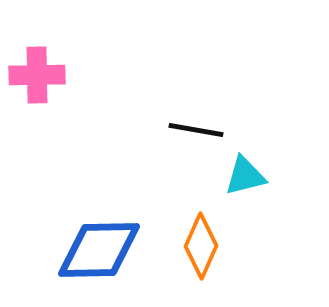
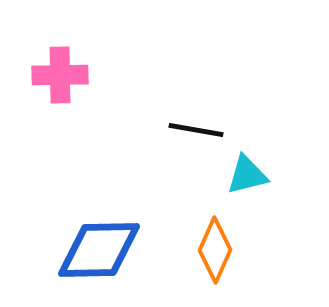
pink cross: moved 23 px right
cyan triangle: moved 2 px right, 1 px up
orange diamond: moved 14 px right, 4 px down
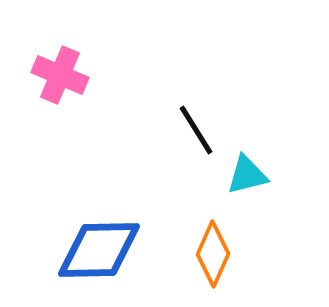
pink cross: rotated 24 degrees clockwise
black line: rotated 48 degrees clockwise
orange diamond: moved 2 px left, 4 px down
